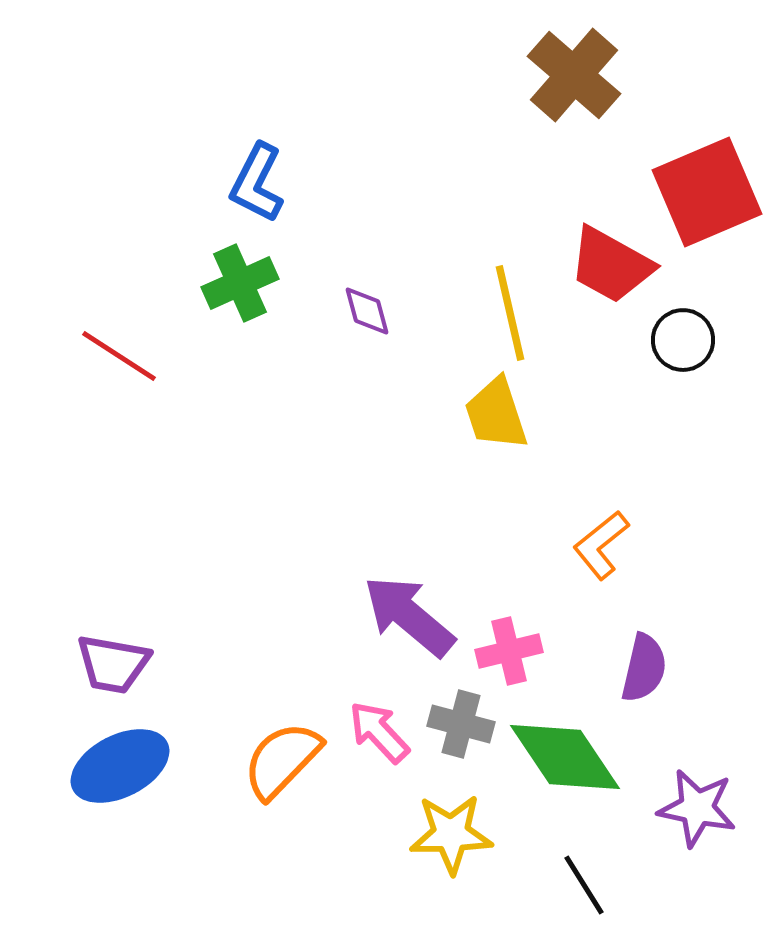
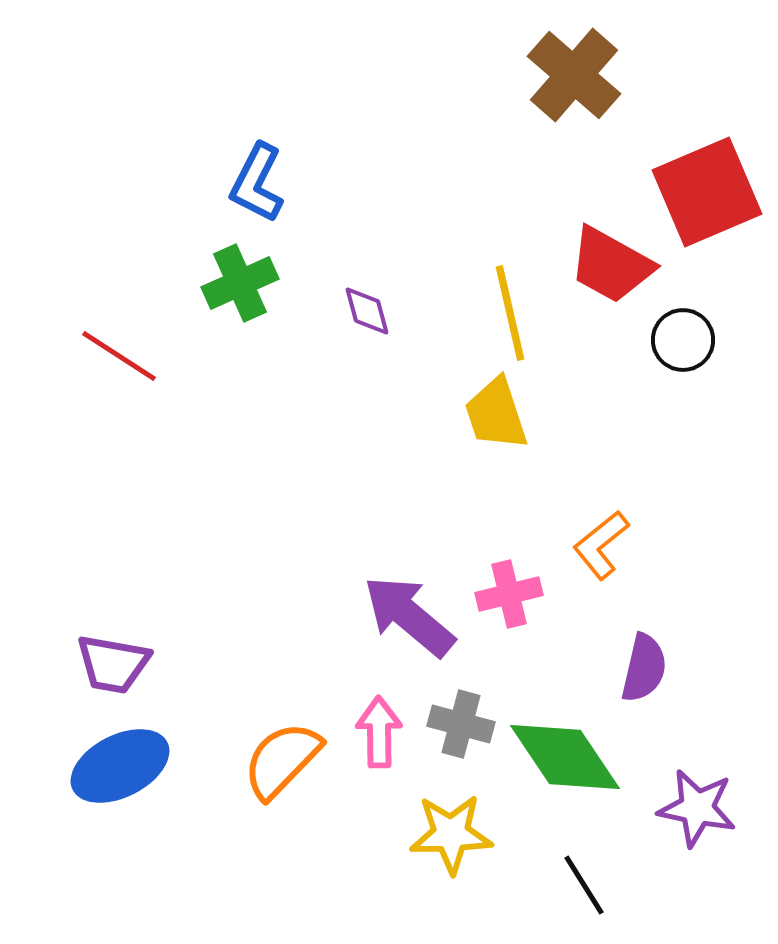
pink cross: moved 57 px up
pink arrow: rotated 42 degrees clockwise
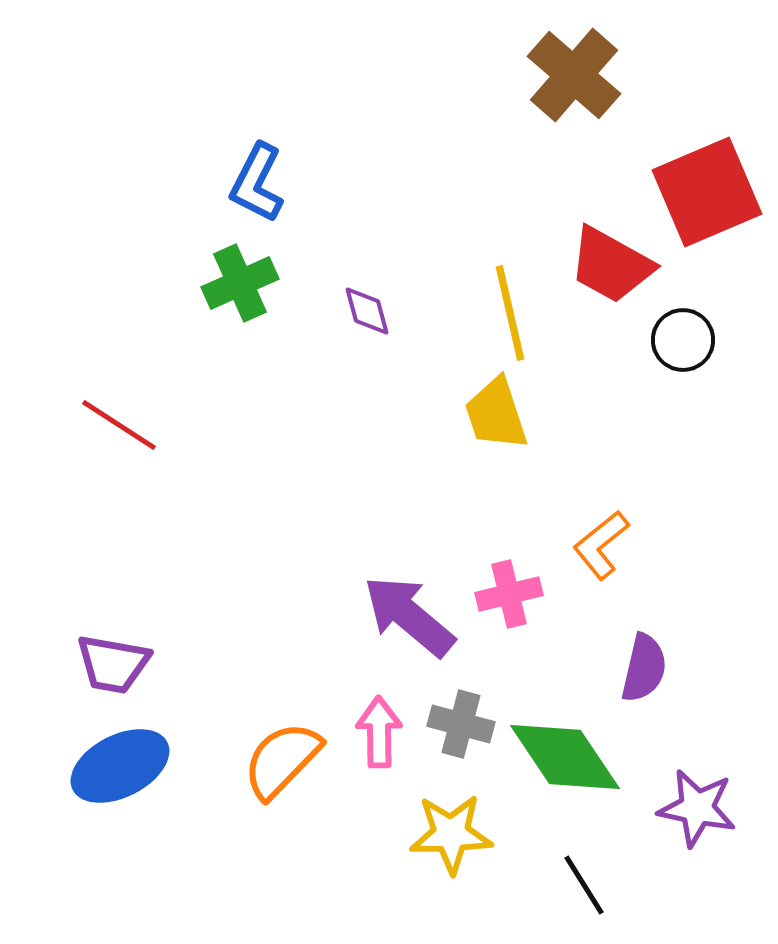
red line: moved 69 px down
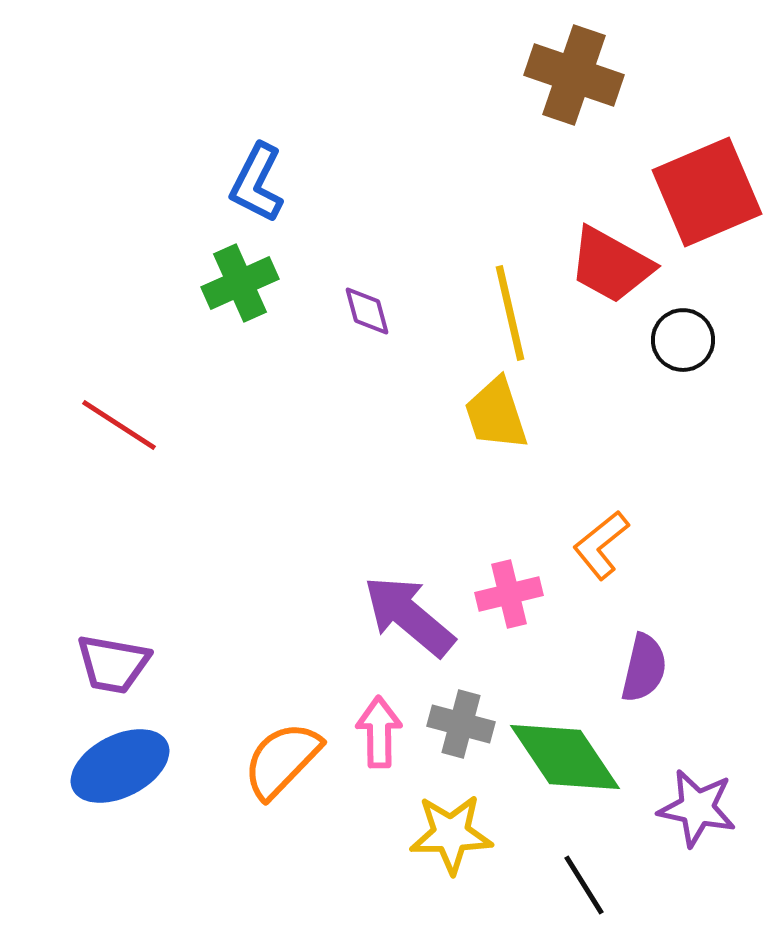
brown cross: rotated 22 degrees counterclockwise
